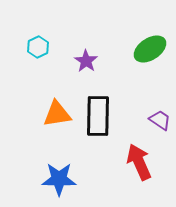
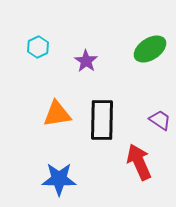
black rectangle: moved 4 px right, 4 px down
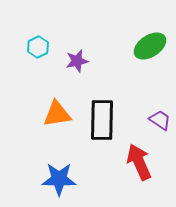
green ellipse: moved 3 px up
purple star: moved 9 px left; rotated 25 degrees clockwise
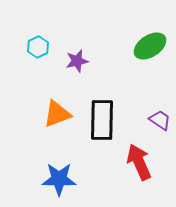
orange triangle: rotated 12 degrees counterclockwise
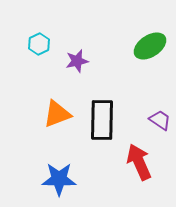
cyan hexagon: moved 1 px right, 3 px up
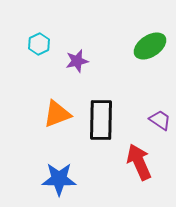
black rectangle: moved 1 px left
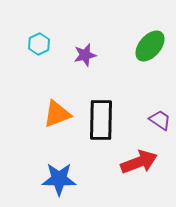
green ellipse: rotated 16 degrees counterclockwise
purple star: moved 8 px right, 6 px up
red arrow: rotated 93 degrees clockwise
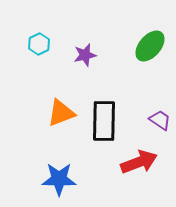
orange triangle: moved 4 px right, 1 px up
black rectangle: moved 3 px right, 1 px down
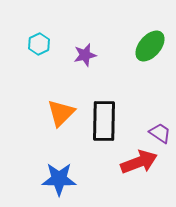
orange triangle: rotated 24 degrees counterclockwise
purple trapezoid: moved 13 px down
